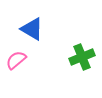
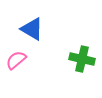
green cross: moved 2 px down; rotated 35 degrees clockwise
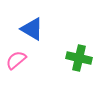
green cross: moved 3 px left, 1 px up
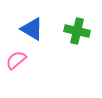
green cross: moved 2 px left, 27 px up
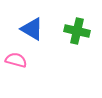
pink semicircle: rotated 55 degrees clockwise
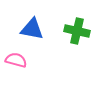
blue triangle: rotated 20 degrees counterclockwise
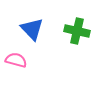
blue triangle: rotated 35 degrees clockwise
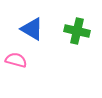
blue triangle: rotated 15 degrees counterclockwise
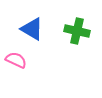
pink semicircle: rotated 10 degrees clockwise
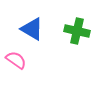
pink semicircle: rotated 10 degrees clockwise
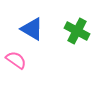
green cross: rotated 15 degrees clockwise
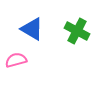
pink semicircle: rotated 50 degrees counterclockwise
